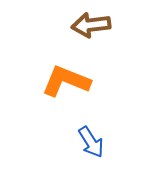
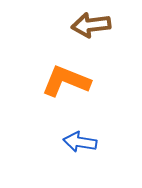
blue arrow: moved 11 px left; rotated 132 degrees clockwise
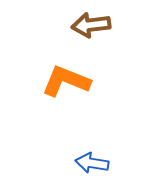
blue arrow: moved 12 px right, 21 px down
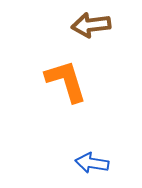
orange L-shape: rotated 51 degrees clockwise
